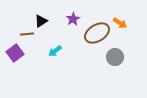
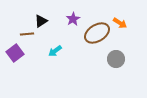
gray circle: moved 1 px right, 2 px down
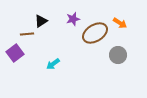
purple star: rotated 16 degrees clockwise
brown ellipse: moved 2 px left
cyan arrow: moved 2 px left, 13 px down
gray circle: moved 2 px right, 4 px up
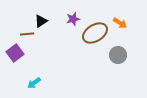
cyan arrow: moved 19 px left, 19 px down
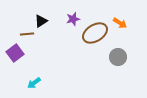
gray circle: moved 2 px down
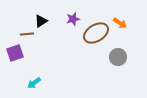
brown ellipse: moved 1 px right
purple square: rotated 18 degrees clockwise
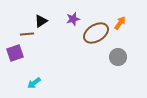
orange arrow: rotated 88 degrees counterclockwise
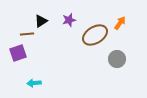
purple star: moved 4 px left, 1 px down
brown ellipse: moved 1 px left, 2 px down
purple square: moved 3 px right
gray circle: moved 1 px left, 2 px down
cyan arrow: rotated 32 degrees clockwise
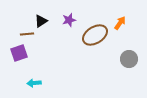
purple square: moved 1 px right
gray circle: moved 12 px right
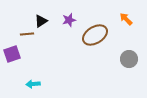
orange arrow: moved 6 px right, 4 px up; rotated 80 degrees counterclockwise
purple square: moved 7 px left, 1 px down
cyan arrow: moved 1 px left, 1 px down
